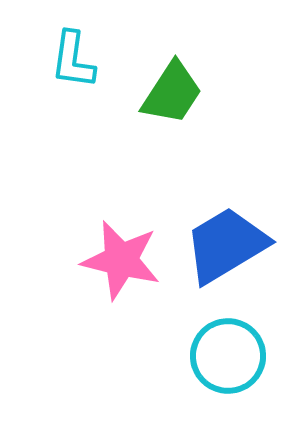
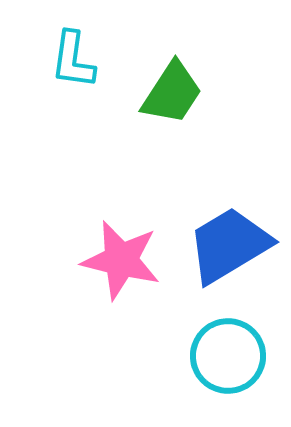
blue trapezoid: moved 3 px right
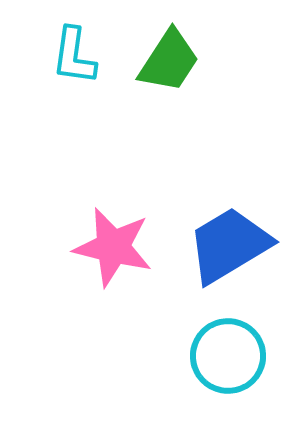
cyan L-shape: moved 1 px right, 4 px up
green trapezoid: moved 3 px left, 32 px up
pink star: moved 8 px left, 13 px up
